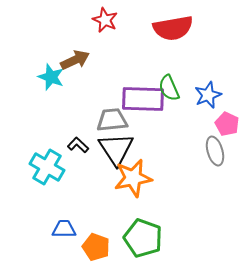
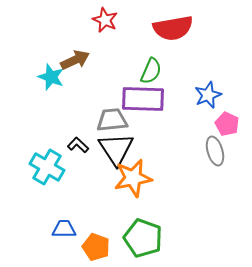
green semicircle: moved 18 px left, 17 px up; rotated 132 degrees counterclockwise
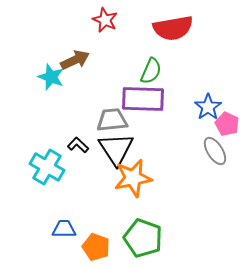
blue star: moved 12 px down; rotated 12 degrees counterclockwise
gray ellipse: rotated 16 degrees counterclockwise
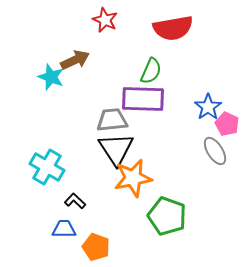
black L-shape: moved 3 px left, 56 px down
green pentagon: moved 24 px right, 22 px up
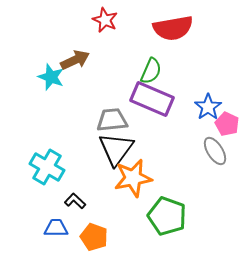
purple rectangle: moved 9 px right; rotated 21 degrees clockwise
black triangle: rotated 9 degrees clockwise
blue trapezoid: moved 8 px left, 1 px up
orange pentagon: moved 2 px left, 10 px up
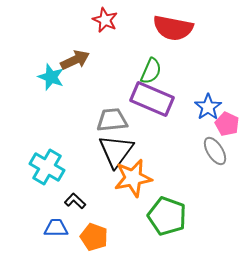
red semicircle: rotated 21 degrees clockwise
black triangle: moved 2 px down
